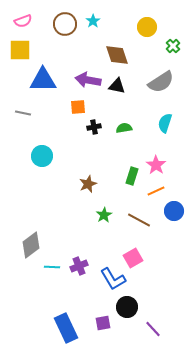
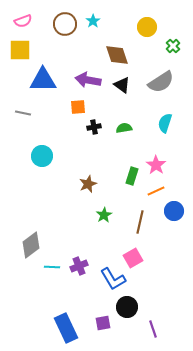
black triangle: moved 5 px right, 1 px up; rotated 24 degrees clockwise
brown line: moved 1 px right, 2 px down; rotated 75 degrees clockwise
purple line: rotated 24 degrees clockwise
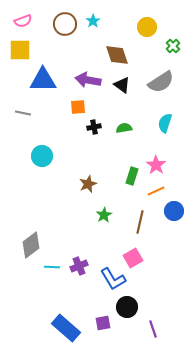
blue rectangle: rotated 24 degrees counterclockwise
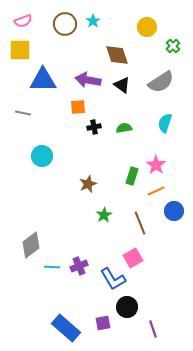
brown line: moved 1 px down; rotated 35 degrees counterclockwise
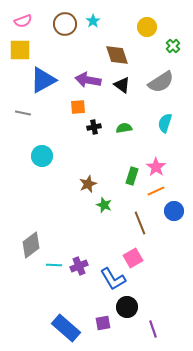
blue triangle: rotated 28 degrees counterclockwise
pink star: moved 2 px down
green star: moved 10 px up; rotated 21 degrees counterclockwise
cyan line: moved 2 px right, 2 px up
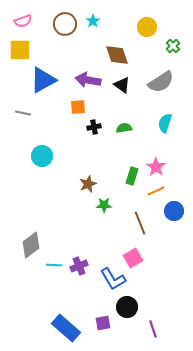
green star: rotated 21 degrees counterclockwise
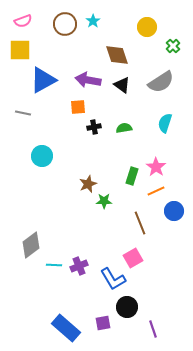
green star: moved 4 px up
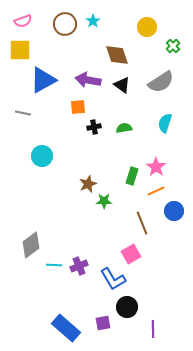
brown line: moved 2 px right
pink square: moved 2 px left, 4 px up
purple line: rotated 18 degrees clockwise
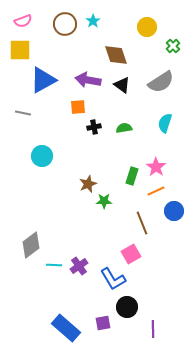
brown diamond: moved 1 px left
purple cross: rotated 12 degrees counterclockwise
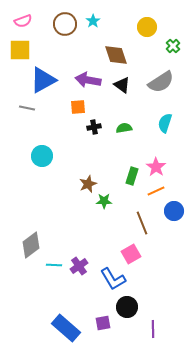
gray line: moved 4 px right, 5 px up
